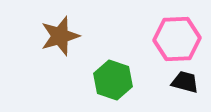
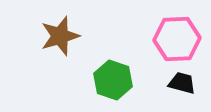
black trapezoid: moved 3 px left, 1 px down
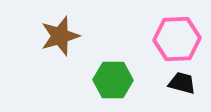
green hexagon: rotated 18 degrees counterclockwise
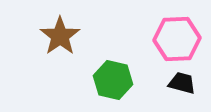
brown star: rotated 18 degrees counterclockwise
green hexagon: rotated 12 degrees clockwise
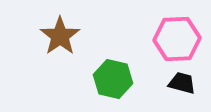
green hexagon: moved 1 px up
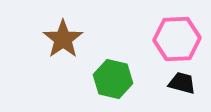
brown star: moved 3 px right, 3 px down
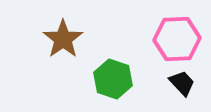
green hexagon: rotated 6 degrees clockwise
black trapezoid: rotated 32 degrees clockwise
